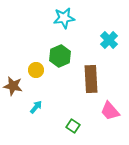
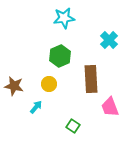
yellow circle: moved 13 px right, 14 px down
brown star: moved 1 px right
pink trapezoid: moved 4 px up; rotated 20 degrees clockwise
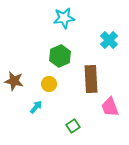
brown star: moved 5 px up
green square: rotated 24 degrees clockwise
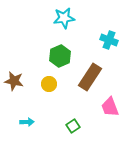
cyan cross: rotated 24 degrees counterclockwise
brown rectangle: moved 1 px left, 2 px up; rotated 36 degrees clockwise
cyan arrow: moved 9 px left, 15 px down; rotated 48 degrees clockwise
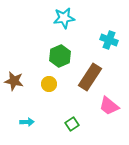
pink trapezoid: moved 1 px left, 1 px up; rotated 30 degrees counterclockwise
green square: moved 1 px left, 2 px up
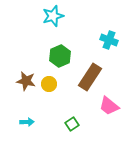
cyan star: moved 11 px left, 2 px up; rotated 10 degrees counterclockwise
brown star: moved 12 px right
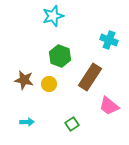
green hexagon: rotated 15 degrees counterclockwise
brown star: moved 2 px left, 1 px up
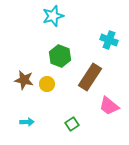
yellow circle: moved 2 px left
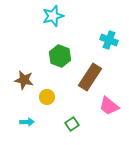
yellow circle: moved 13 px down
